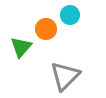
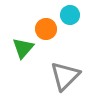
green triangle: moved 2 px right, 1 px down
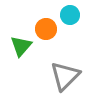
green triangle: moved 2 px left, 2 px up
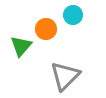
cyan circle: moved 3 px right
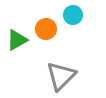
green triangle: moved 4 px left, 6 px up; rotated 20 degrees clockwise
gray triangle: moved 4 px left
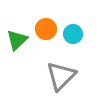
cyan circle: moved 19 px down
green triangle: rotated 15 degrees counterclockwise
